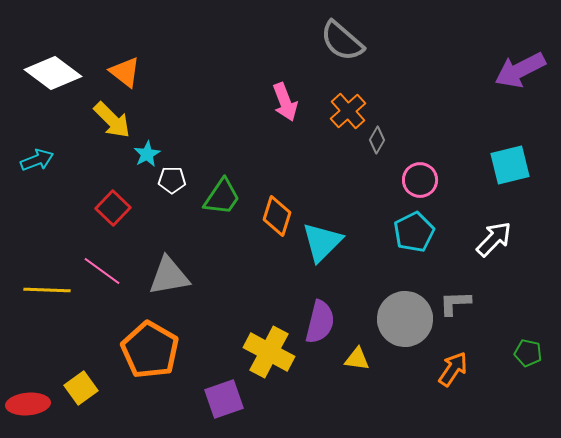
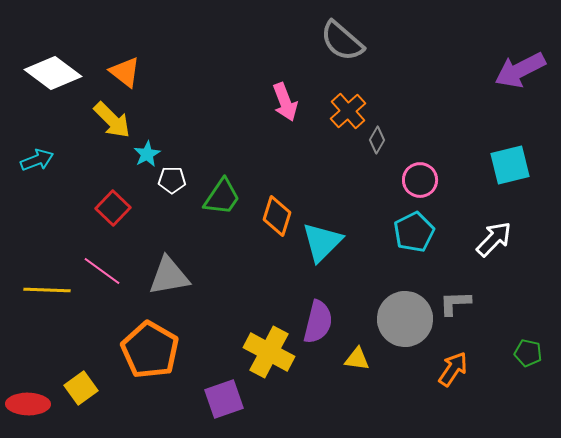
purple semicircle: moved 2 px left
red ellipse: rotated 6 degrees clockwise
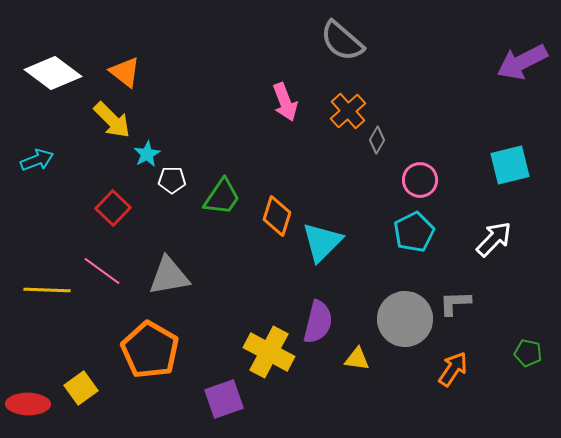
purple arrow: moved 2 px right, 8 px up
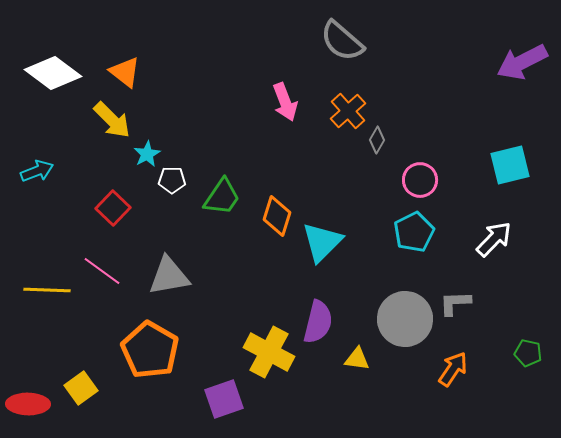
cyan arrow: moved 11 px down
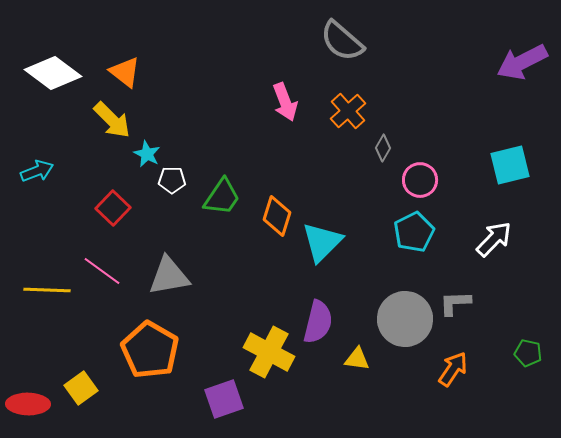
gray diamond: moved 6 px right, 8 px down
cyan star: rotated 16 degrees counterclockwise
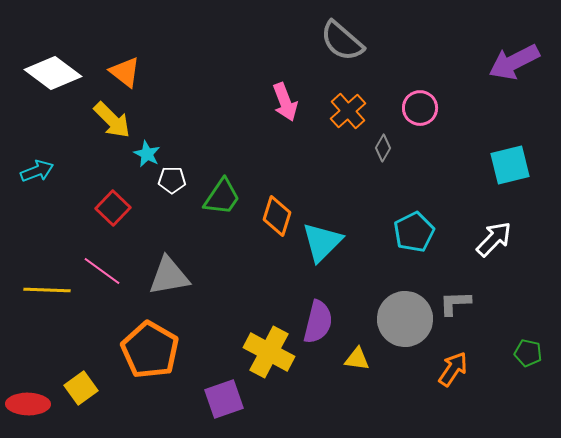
purple arrow: moved 8 px left
pink circle: moved 72 px up
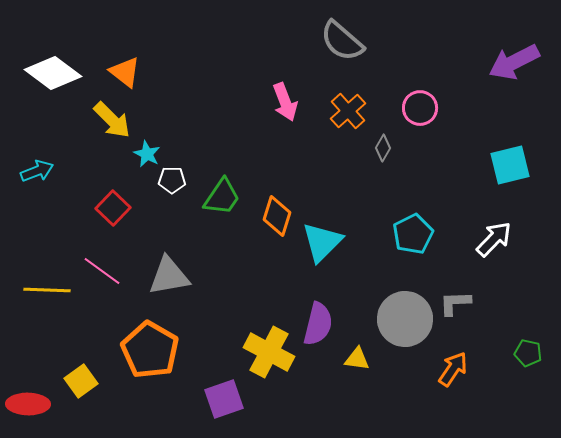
cyan pentagon: moved 1 px left, 2 px down
purple semicircle: moved 2 px down
yellow square: moved 7 px up
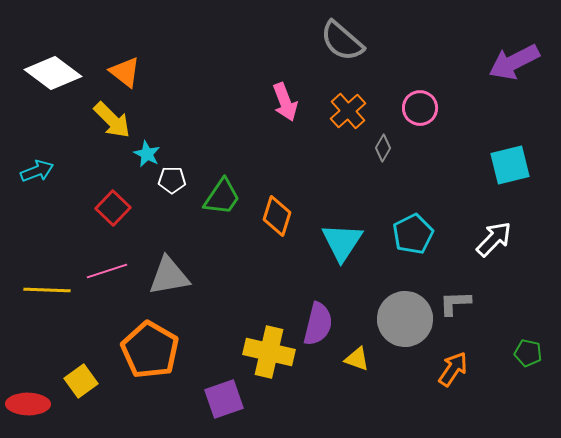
cyan triangle: moved 20 px right; rotated 12 degrees counterclockwise
pink line: moved 5 px right; rotated 54 degrees counterclockwise
yellow cross: rotated 15 degrees counterclockwise
yellow triangle: rotated 12 degrees clockwise
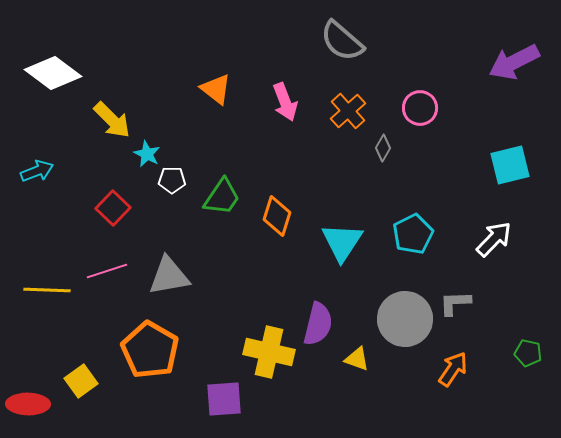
orange triangle: moved 91 px right, 17 px down
purple square: rotated 15 degrees clockwise
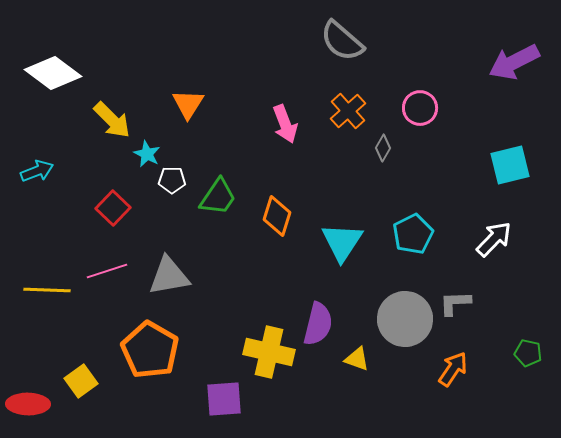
orange triangle: moved 28 px left, 15 px down; rotated 24 degrees clockwise
pink arrow: moved 22 px down
green trapezoid: moved 4 px left
